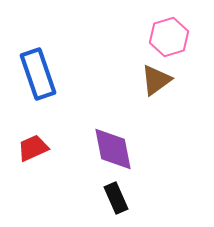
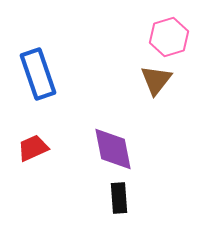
brown triangle: rotated 16 degrees counterclockwise
black rectangle: moved 3 px right; rotated 20 degrees clockwise
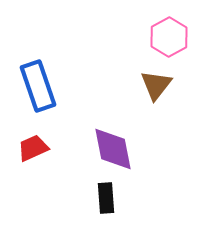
pink hexagon: rotated 12 degrees counterclockwise
blue rectangle: moved 12 px down
brown triangle: moved 5 px down
black rectangle: moved 13 px left
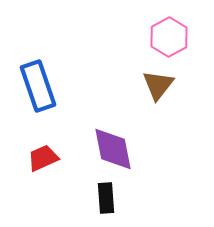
brown triangle: moved 2 px right
red trapezoid: moved 10 px right, 10 px down
